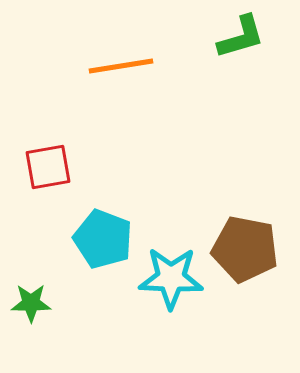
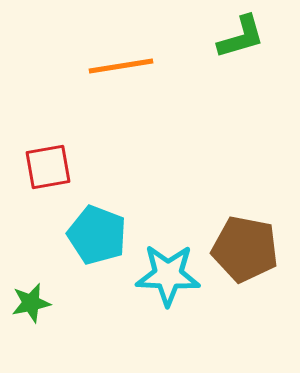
cyan pentagon: moved 6 px left, 4 px up
cyan star: moved 3 px left, 3 px up
green star: rotated 12 degrees counterclockwise
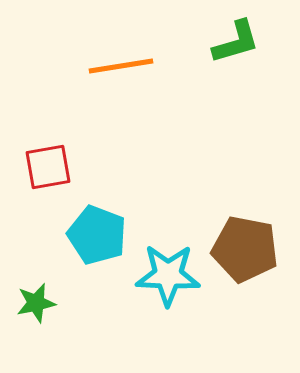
green L-shape: moved 5 px left, 5 px down
green star: moved 5 px right
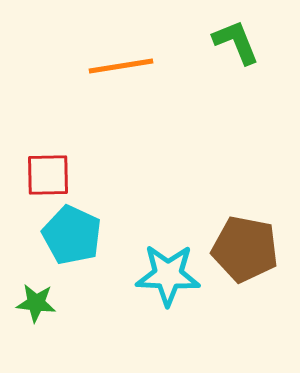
green L-shape: rotated 96 degrees counterclockwise
red square: moved 8 px down; rotated 9 degrees clockwise
cyan pentagon: moved 25 px left; rotated 4 degrees clockwise
green star: rotated 18 degrees clockwise
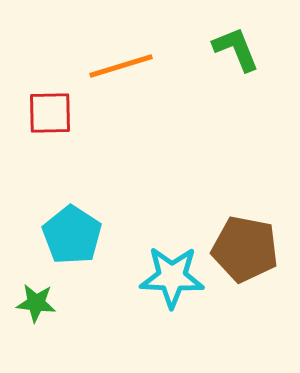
green L-shape: moved 7 px down
orange line: rotated 8 degrees counterclockwise
red square: moved 2 px right, 62 px up
cyan pentagon: rotated 8 degrees clockwise
cyan star: moved 4 px right, 2 px down
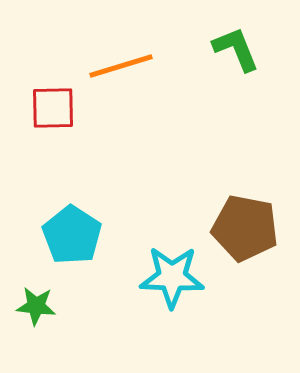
red square: moved 3 px right, 5 px up
brown pentagon: moved 21 px up
green star: moved 3 px down
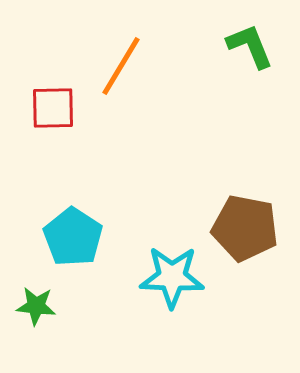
green L-shape: moved 14 px right, 3 px up
orange line: rotated 42 degrees counterclockwise
cyan pentagon: moved 1 px right, 2 px down
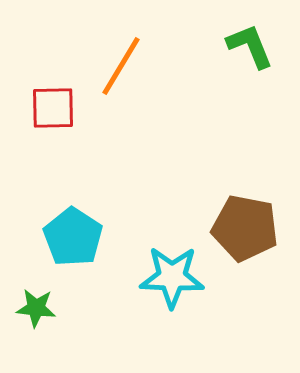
green star: moved 2 px down
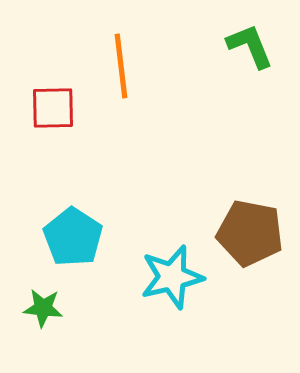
orange line: rotated 38 degrees counterclockwise
brown pentagon: moved 5 px right, 5 px down
cyan star: rotated 16 degrees counterclockwise
green star: moved 7 px right
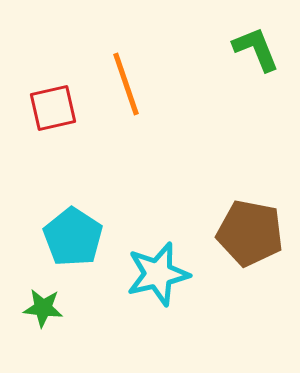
green L-shape: moved 6 px right, 3 px down
orange line: moved 5 px right, 18 px down; rotated 12 degrees counterclockwise
red square: rotated 12 degrees counterclockwise
cyan star: moved 14 px left, 3 px up
